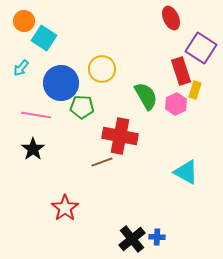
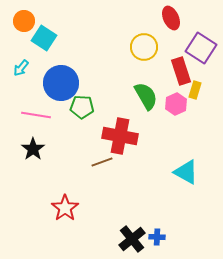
yellow circle: moved 42 px right, 22 px up
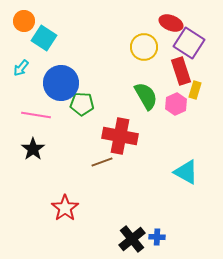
red ellipse: moved 5 px down; rotated 45 degrees counterclockwise
purple square: moved 12 px left, 5 px up
green pentagon: moved 3 px up
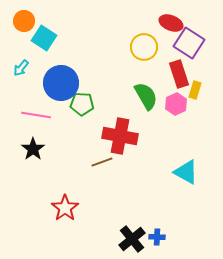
red rectangle: moved 2 px left, 3 px down
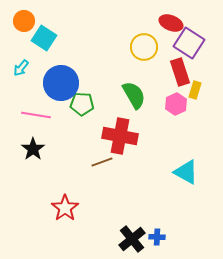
red rectangle: moved 1 px right, 2 px up
green semicircle: moved 12 px left, 1 px up
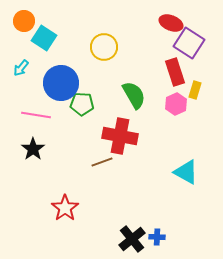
yellow circle: moved 40 px left
red rectangle: moved 5 px left
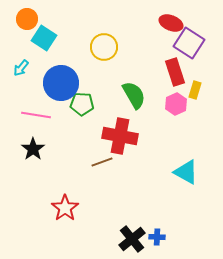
orange circle: moved 3 px right, 2 px up
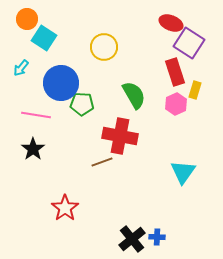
cyan triangle: moved 3 px left; rotated 36 degrees clockwise
